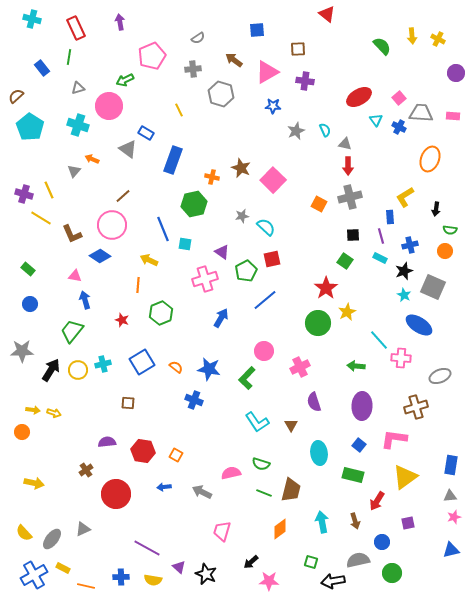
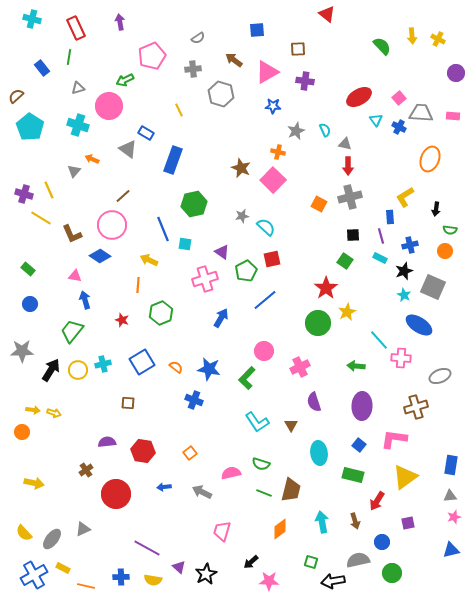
orange cross at (212, 177): moved 66 px right, 25 px up
orange square at (176, 455): moved 14 px right, 2 px up; rotated 24 degrees clockwise
black star at (206, 574): rotated 20 degrees clockwise
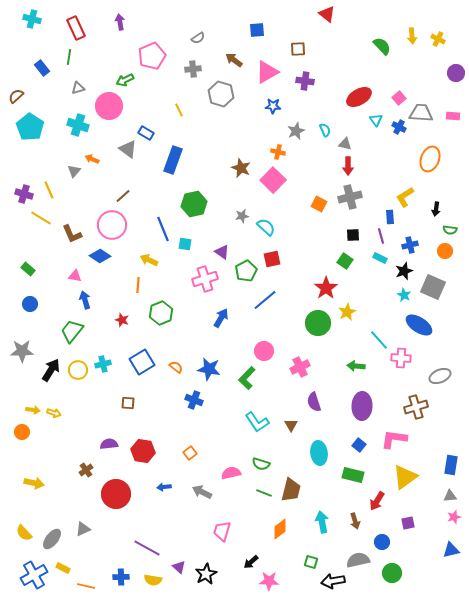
purple semicircle at (107, 442): moved 2 px right, 2 px down
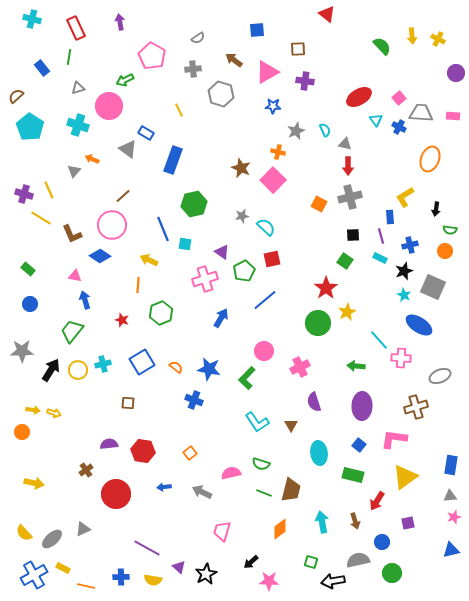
pink pentagon at (152, 56): rotated 20 degrees counterclockwise
green pentagon at (246, 271): moved 2 px left
gray ellipse at (52, 539): rotated 10 degrees clockwise
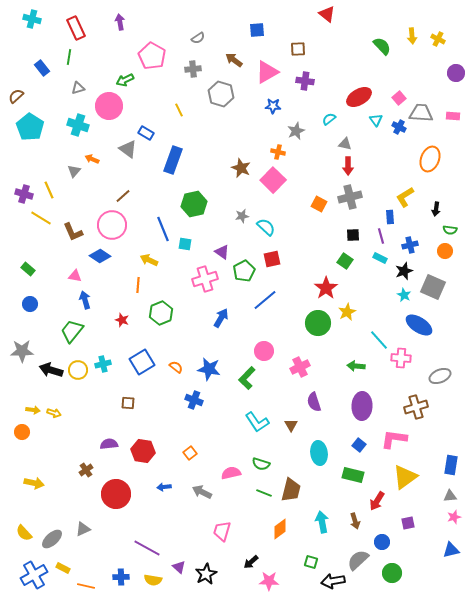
cyan semicircle at (325, 130): moved 4 px right, 11 px up; rotated 104 degrees counterclockwise
brown L-shape at (72, 234): moved 1 px right, 2 px up
black arrow at (51, 370): rotated 105 degrees counterclockwise
gray semicircle at (358, 560): rotated 30 degrees counterclockwise
